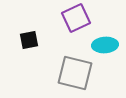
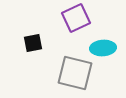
black square: moved 4 px right, 3 px down
cyan ellipse: moved 2 px left, 3 px down
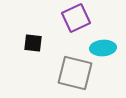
black square: rotated 18 degrees clockwise
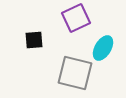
black square: moved 1 px right, 3 px up; rotated 12 degrees counterclockwise
cyan ellipse: rotated 55 degrees counterclockwise
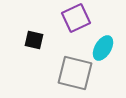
black square: rotated 18 degrees clockwise
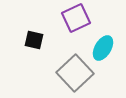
gray square: rotated 33 degrees clockwise
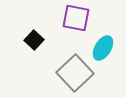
purple square: rotated 36 degrees clockwise
black square: rotated 30 degrees clockwise
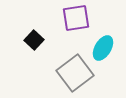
purple square: rotated 20 degrees counterclockwise
gray square: rotated 6 degrees clockwise
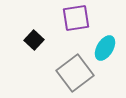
cyan ellipse: moved 2 px right
